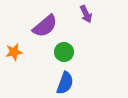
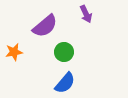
blue semicircle: rotated 20 degrees clockwise
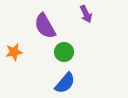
purple semicircle: rotated 100 degrees clockwise
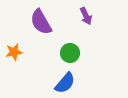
purple arrow: moved 2 px down
purple semicircle: moved 4 px left, 4 px up
green circle: moved 6 px right, 1 px down
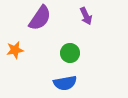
purple semicircle: moved 1 px left, 4 px up; rotated 116 degrees counterclockwise
orange star: moved 1 px right, 2 px up
blue semicircle: rotated 40 degrees clockwise
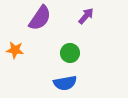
purple arrow: rotated 114 degrees counterclockwise
orange star: rotated 18 degrees clockwise
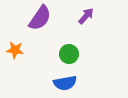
green circle: moved 1 px left, 1 px down
